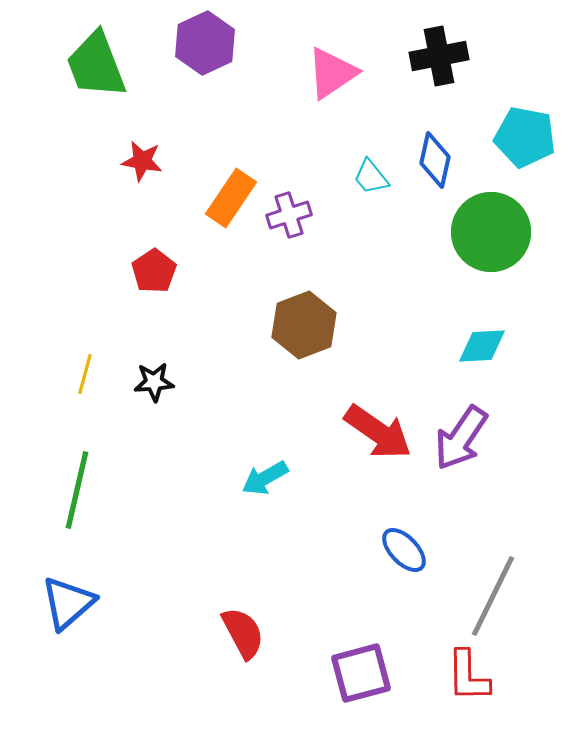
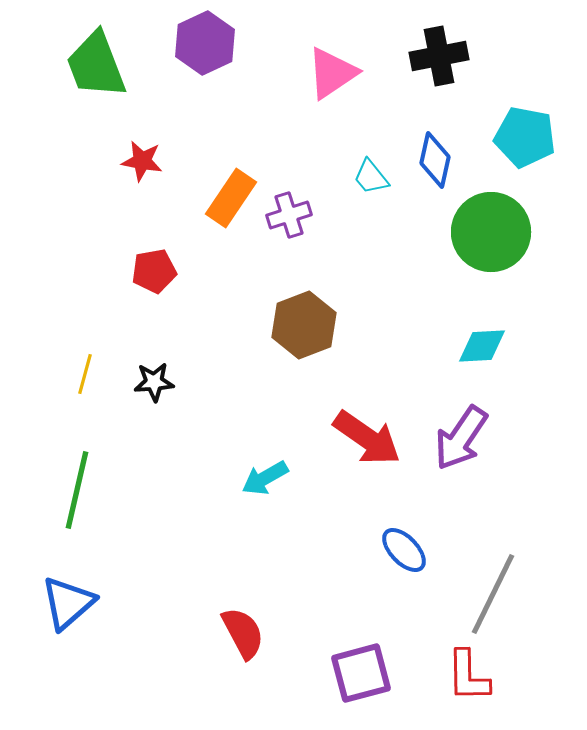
red pentagon: rotated 24 degrees clockwise
red arrow: moved 11 px left, 6 px down
gray line: moved 2 px up
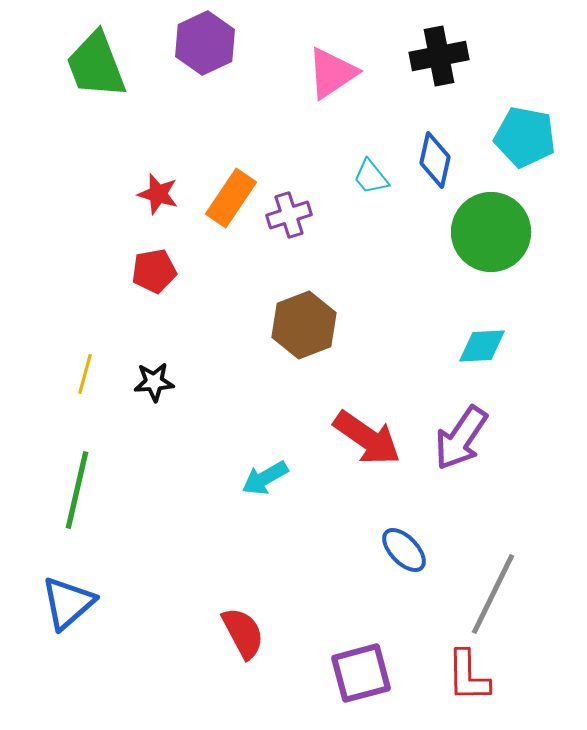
red star: moved 16 px right, 33 px down; rotated 6 degrees clockwise
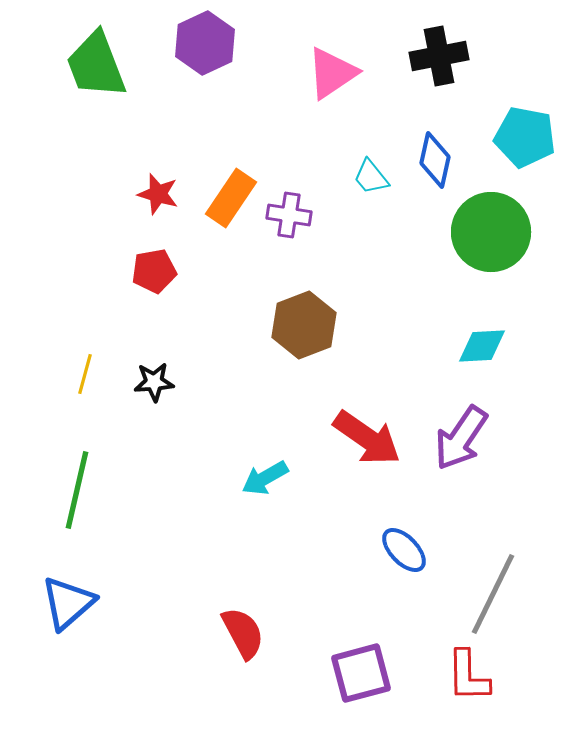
purple cross: rotated 27 degrees clockwise
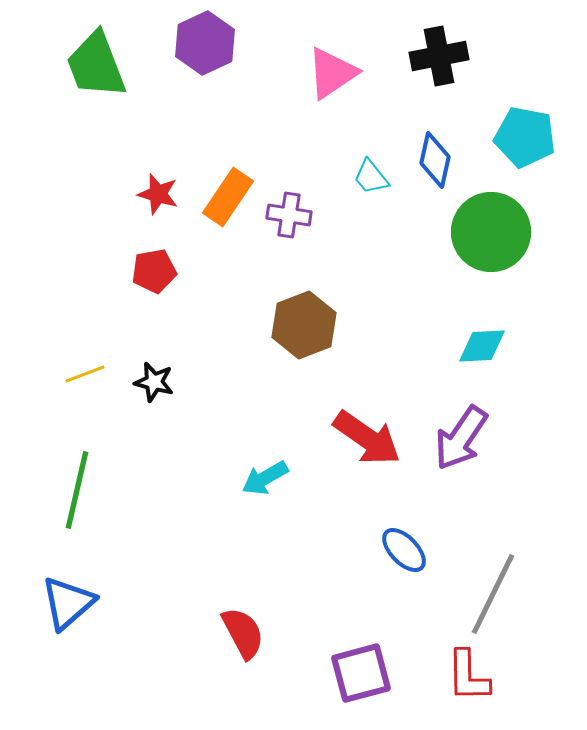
orange rectangle: moved 3 px left, 1 px up
yellow line: rotated 54 degrees clockwise
black star: rotated 18 degrees clockwise
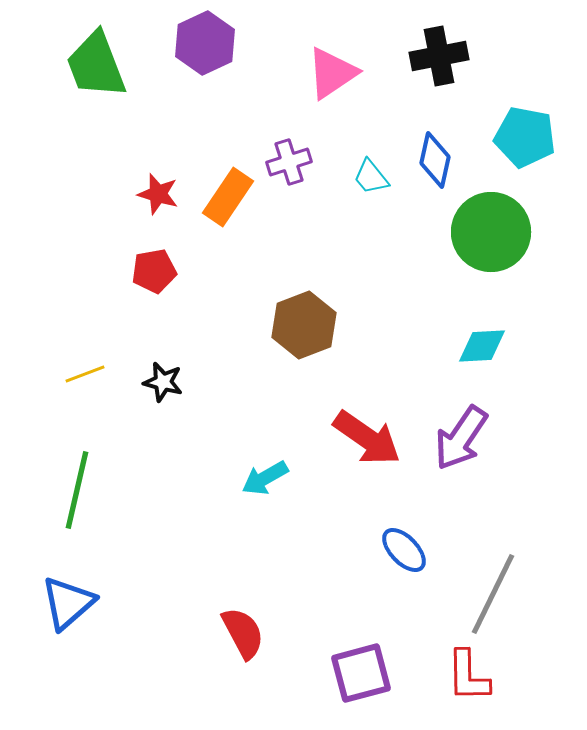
purple cross: moved 53 px up; rotated 27 degrees counterclockwise
black star: moved 9 px right
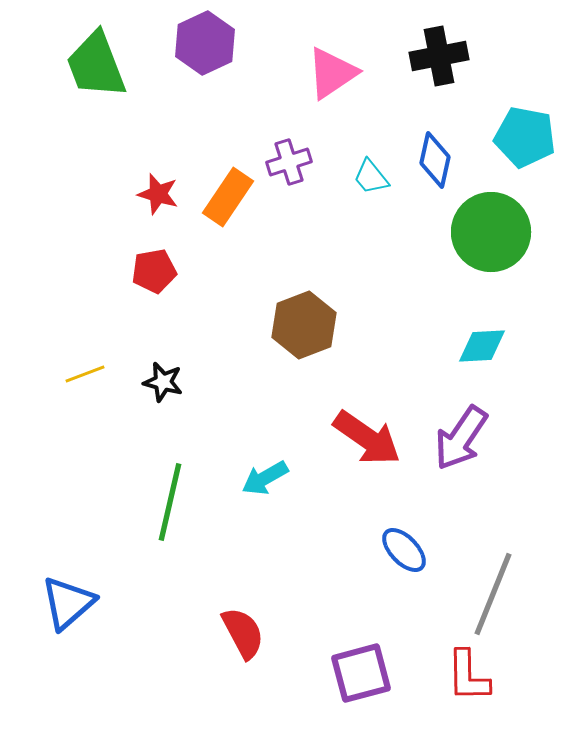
green line: moved 93 px right, 12 px down
gray line: rotated 4 degrees counterclockwise
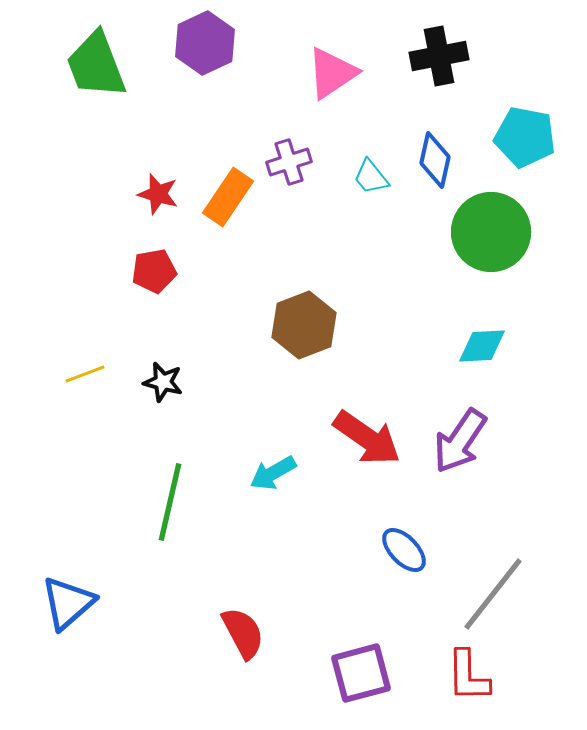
purple arrow: moved 1 px left, 3 px down
cyan arrow: moved 8 px right, 5 px up
gray line: rotated 16 degrees clockwise
